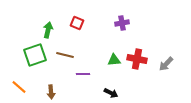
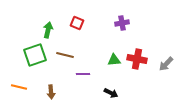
orange line: rotated 28 degrees counterclockwise
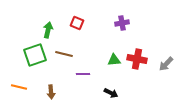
brown line: moved 1 px left, 1 px up
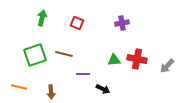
green arrow: moved 6 px left, 12 px up
gray arrow: moved 1 px right, 2 px down
black arrow: moved 8 px left, 4 px up
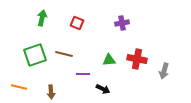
green triangle: moved 5 px left
gray arrow: moved 3 px left, 5 px down; rotated 28 degrees counterclockwise
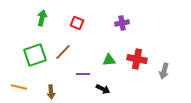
brown line: moved 1 px left, 2 px up; rotated 60 degrees counterclockwise
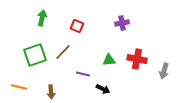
red square: moved 3 px down
purple line: rotated 16 degrees clockwise
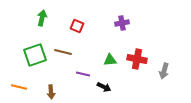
brown line: rotated 60 degrees clockwise
green triangle: moved 1 px right
black arrow: moved 1 px right, 2 px up
